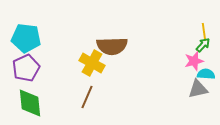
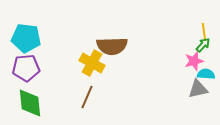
purple pentagon: rotated 20 degrees clockwise
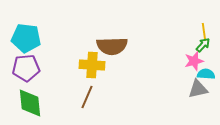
yellow cross: moved 2 px down; rotated 25 degrees counterclockwise
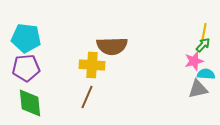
yellow line: rotated 18 degrees clockwise
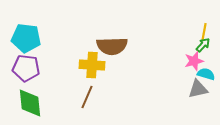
purple pentagon: rotated 12 degrees clockwise
cyan semicircle: rotated 12 degrees clockwise
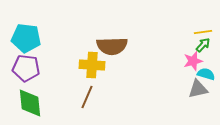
yellow line: moved 1 px left; rotated 72 degrees clockwise
pink star: moved 1 px left
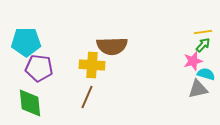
cyan pentagon: moved 4 px down; rotated 8 degrees counterclockwise
purple pentagon: moved 13 px right
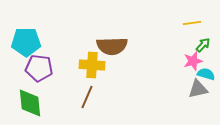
yellow line: moved 11 px left, 9 px up
